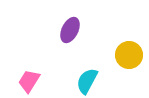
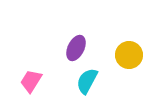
purple ellipse: moved 6 px right, 18 px down
pink trapezoid: moved 2 px right
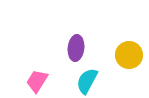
purple ellipse: rotated 20 degrees counterclockwise
pink trapezoid: moved 6 px right
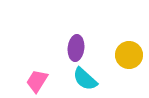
cyan semicircle: moved 2 px left, 2 px up; rotated 76 degrees counterclockwise
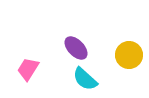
purple ellipse: rotated 50 degrees counterclockwise
pink trapezoid: moved 9 px left, 12 px up
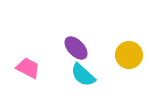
pink trapezoid: moved 1 px up; rotated 85 degrees clockwise
cyan semicircle: moved 2 px left, 4 px up
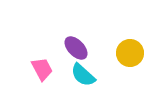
yellow circle: moved 1 px right, 2 px up
pink trapezoid: moved 14 px right, 1 px down; rotated 35 degrees clockwise
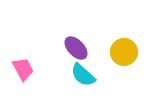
yellow circle: moved 6 px left, 1 px up
pink trapezoid: moved 19 px left
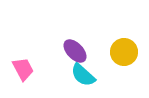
purple ellipse: moved 1 px left, 3 px down
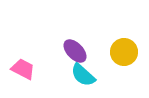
pink trapezoid: rotated 35 degrees counterclockwise
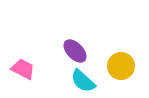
yellow circle: moved 3 px left, 14 px down
cyan semicircle: moved 6 px down
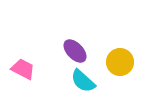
yellow circle: moved 1 px left, 4 px up
